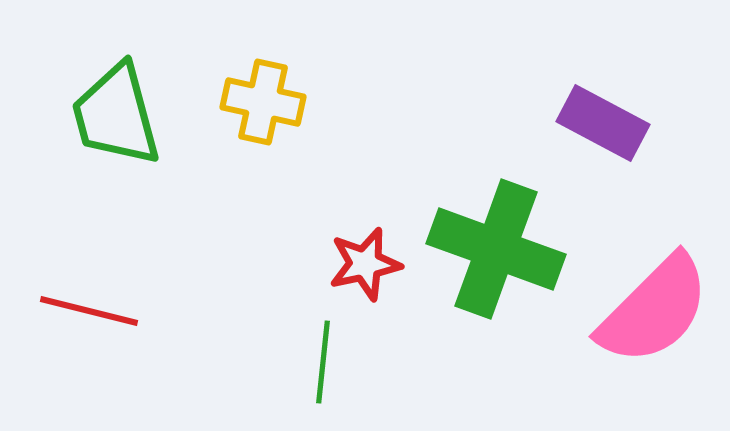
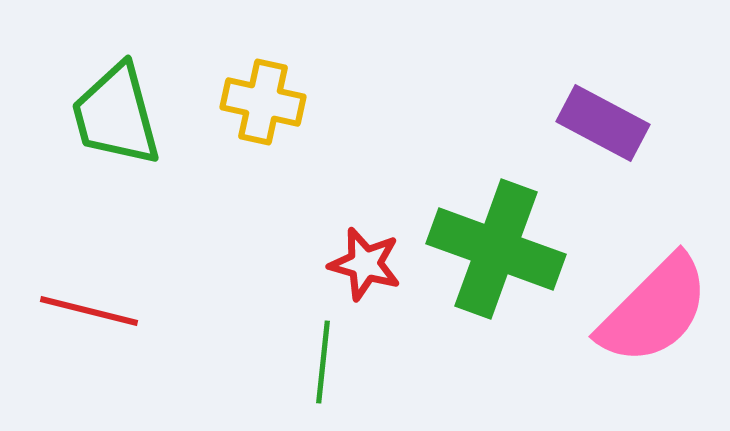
red star: rotated 28 degrees clockwise
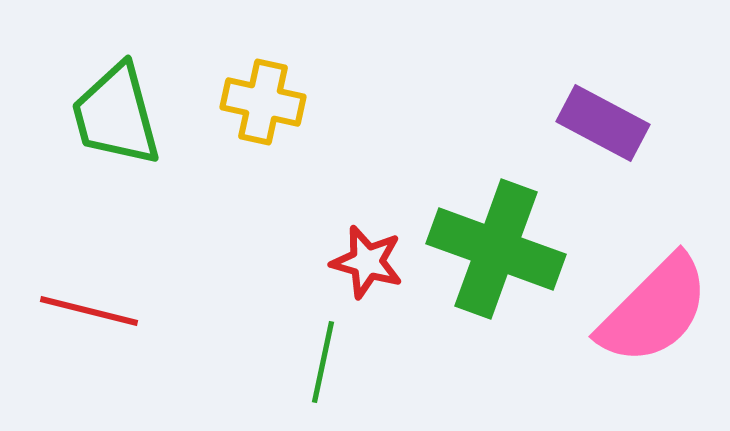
red star: moved 2 px right, 2 px up
green line: rotated 6 degrees clockwise
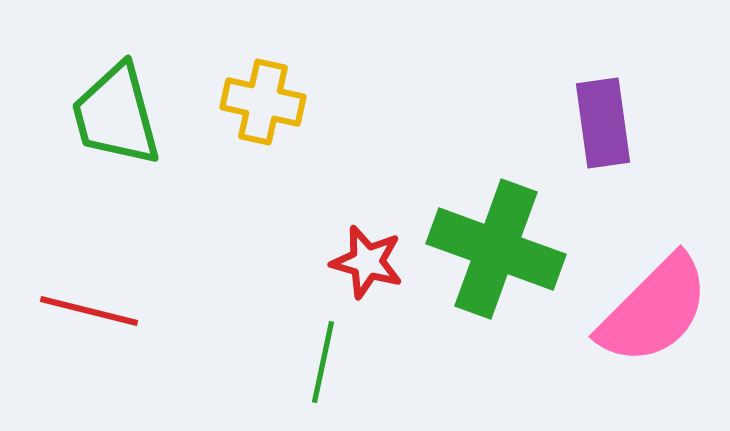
purple rectangle: rotated 54 degrees clockwise
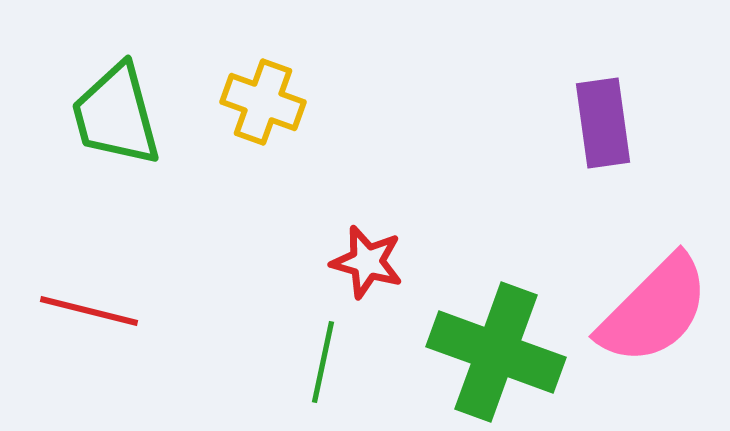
yellow cross: rotated 8 degrees clockwise
green cross: moved 103 px down
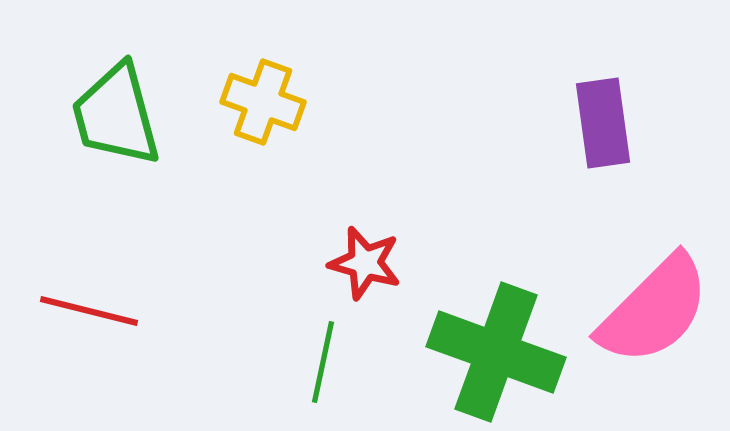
red star: moved 2 px left, 1 px down
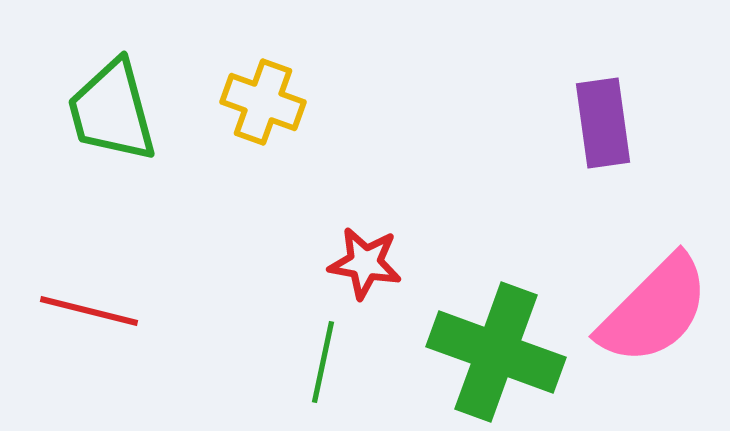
green trapezoid: moved 4 px left, 4 px up
red star: rotated 6 degrees counterclockwise
